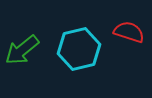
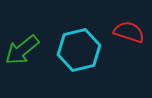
cyan hexagon: moved 1 px down
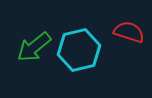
green arrow: moved 12 px right, 3 px up
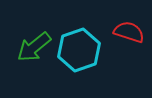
cyan hexagon: rotated 6 degrees counterclockwise
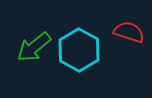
cyan hexagon: rotated 12 degrees counterclockwise
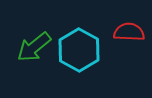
red semicircle: rotated 16 degrees counterclockwise
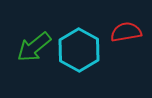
red semicircle: moved 3 px left; rotated 12 degrees counterclockwise
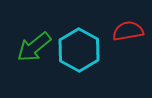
red semicircle: moved 2 px right, 1 px up
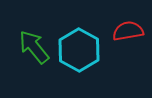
green arrow: rotated 90 degrees clockwise
